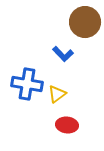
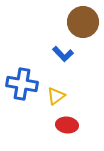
brown circle: moved 2 px left
blue cross: moved 5 px left
yellow triangle: moved 1 px left, 2 px down
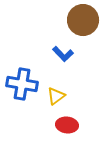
brown circle: moved 2 px up
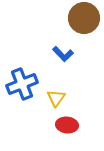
brown circle: moved 1 px right, 2 px up
blue cross: rotated 32 degrees counterclockwise
yellow triangle: moved 2 px down; rotated 18 degrees counterclockwise
